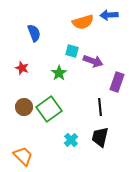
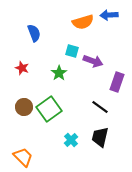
black line: rotated 48 degrees counterclockwise
orange trapezoid: moved 1 px down
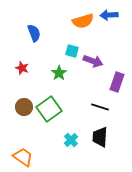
orange semicircle: moved 1 px up
black line: rotated 18 degrees counterclockwise
black trapezoid: rotated 10 degrees counterclockwise
orange trapezoid: rotated 10 degrees counterclockwise
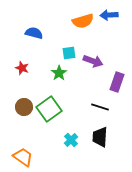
blue semicircle: rotated 54 degrees counterclockwise
cyan square: moved 3 px left, 2 px down; rotated 24 degrees counterclockwise
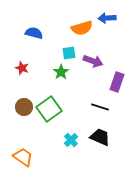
blue arrow: moved 2 px left, 3 px down
orange semicircle: moved 1 px left, 7 px down
green star: moved 2 px right, 1 px up
black trapezoid: rotated 110 degrees clockwise
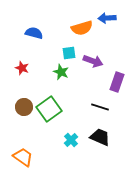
green star: rotated 14 degrees counterclockwise
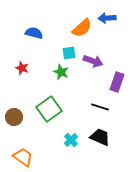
orange semicircle: rotated 25 degrees counterclockwise
brown circle: moved 10 px left, 10 px down
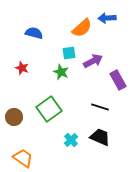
purple arrow: rotated 48 degrees counterclockwise
purple rectangle: moved 1 px right, 2 px up; rotated 48 degrees counterclockwise
orange trapezoid: moved 1 px down
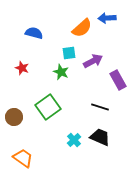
green square: moved 1 px left, 2 px up
cyan cross: moved 3 px right
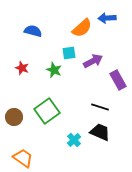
blue semicircle: moved 1 px left, 2 px up
green star: moved 7 px left, 2 px up
green square: moved 1 px left, 4 px down
black trapezoid: moved 5 px up
